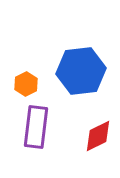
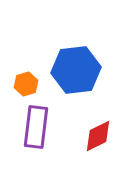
blue hexagon: moved 5 px left, 1 px up
orange hexagon: rotated 10 degrees clockwise
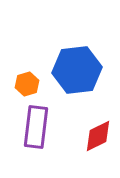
blue hexagon: moved 1 px right
orange hexagon: moved 1 px right
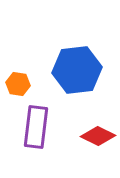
orange hexagon: moved 9 px left; rotated 25 degrees clockwise
red diamond: rotated 52 degrees clockwise
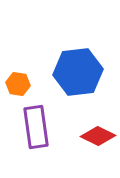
blue hexagon: moved 1 px right, 2 px down
purple rectangle: rotated 15 degrees counterclockwise
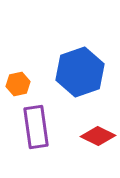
blue hexagon: moved 2 px right; rotated 12 degrees counterclockwise
orange hexagon: rotated 20 degrees counterclockwise
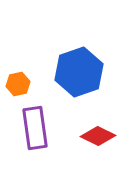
blue hexagon: moved 1 px left
purple rectangle: moved 1 px left, 1 px down
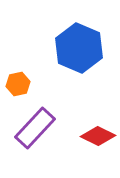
blue hexagon: moved 24 px up; rotated 18 degrees counterclockwise
purple rectangle: rotated 51 degrees clockwise
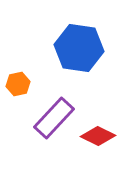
blue hexagon: rotated 15 degrees counterclockwise
purple rectangle: moved 19 px right, 10 px up
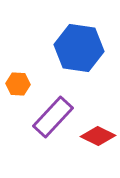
orange hexagon: rotated 15 degrees clockwise
purple rectangle: moved 1 px left, 1 px up
